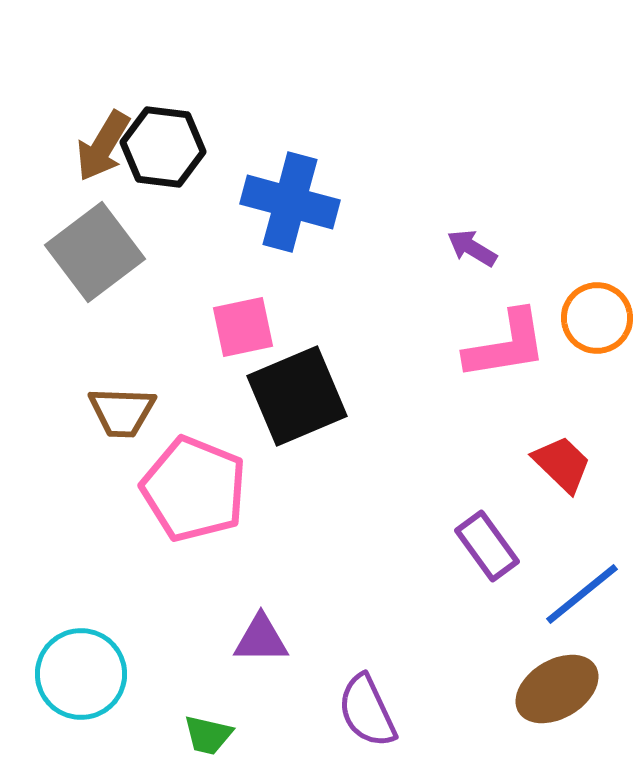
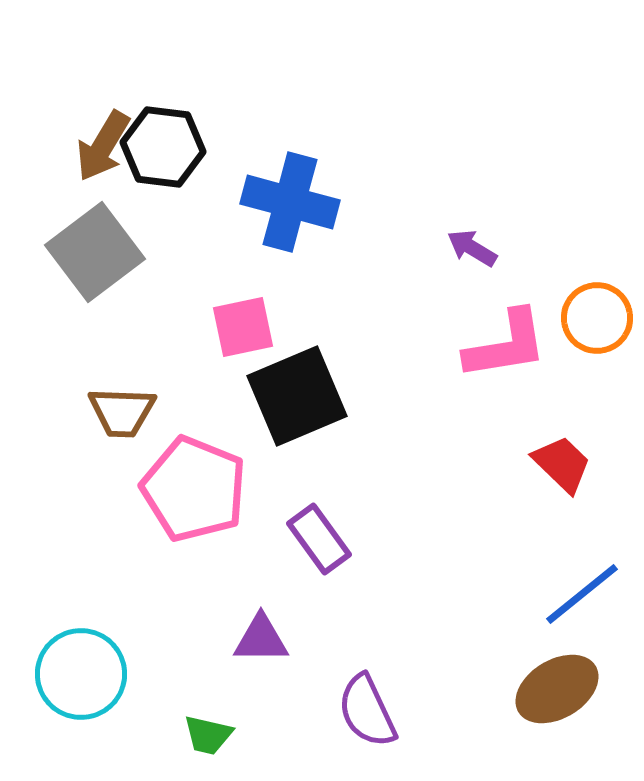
purple rectangle: moved 168 px left, 7 px up
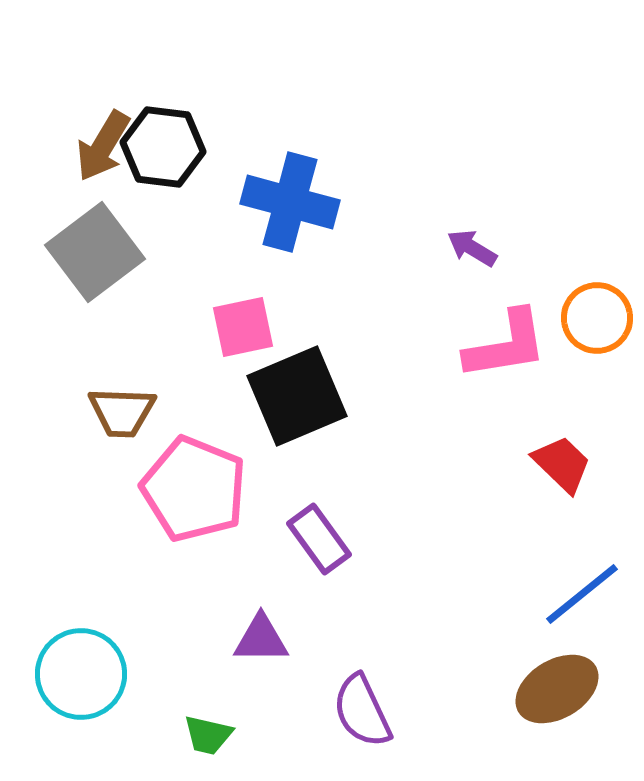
purple semicircle: moved 5 px left
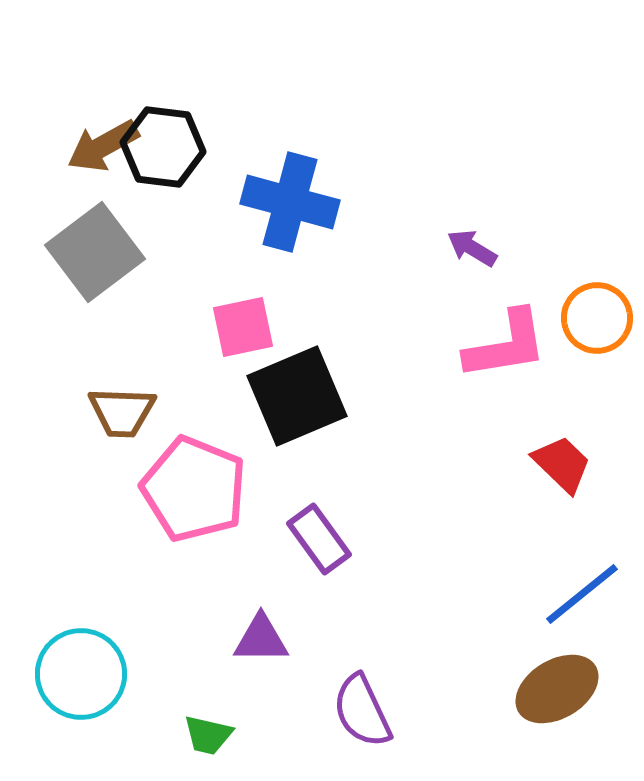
brown arrow: rotated 30 degrees clockwise
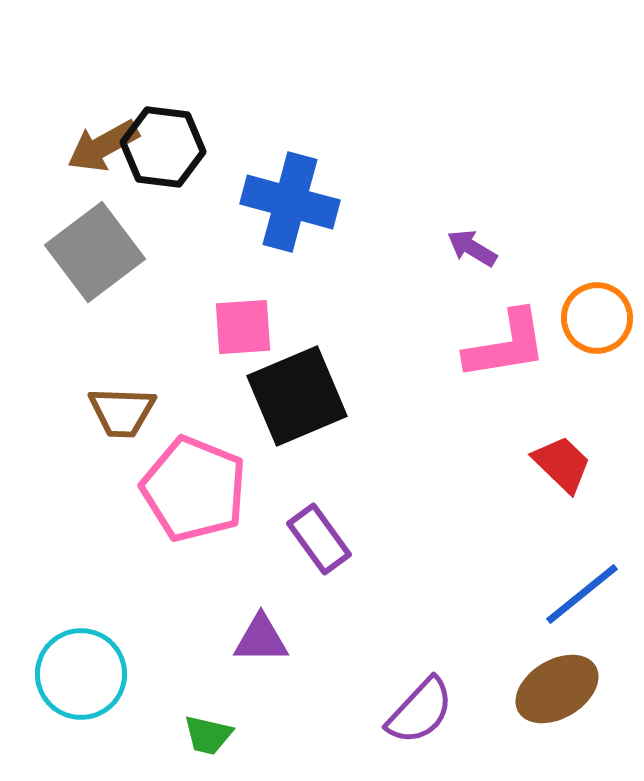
pink square: rotated 8 degrees clockwise
purple semicircle: moved 58 px right; rotated 112 degrees counterclockwise
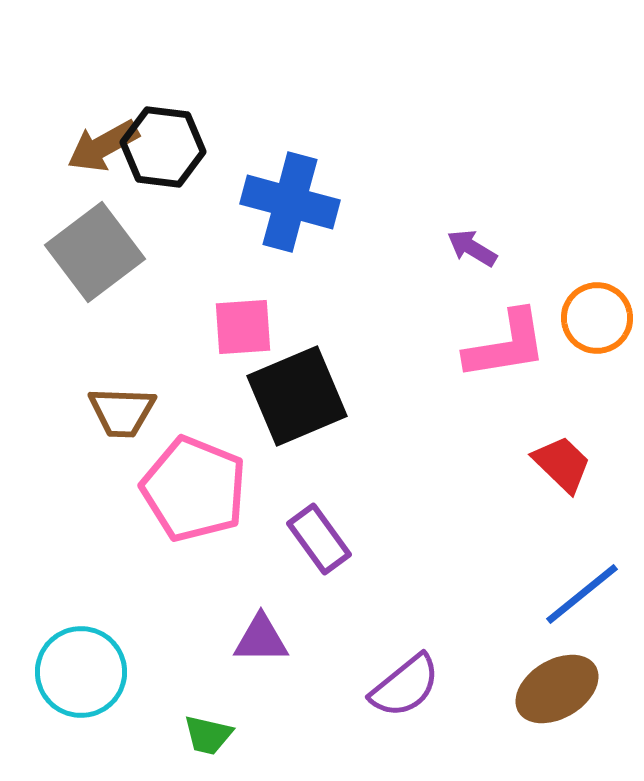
cyan circle: moved 2 px up
purple semicircle: moved 15 px left, 25 px up; rotated 8 degrees clockwise
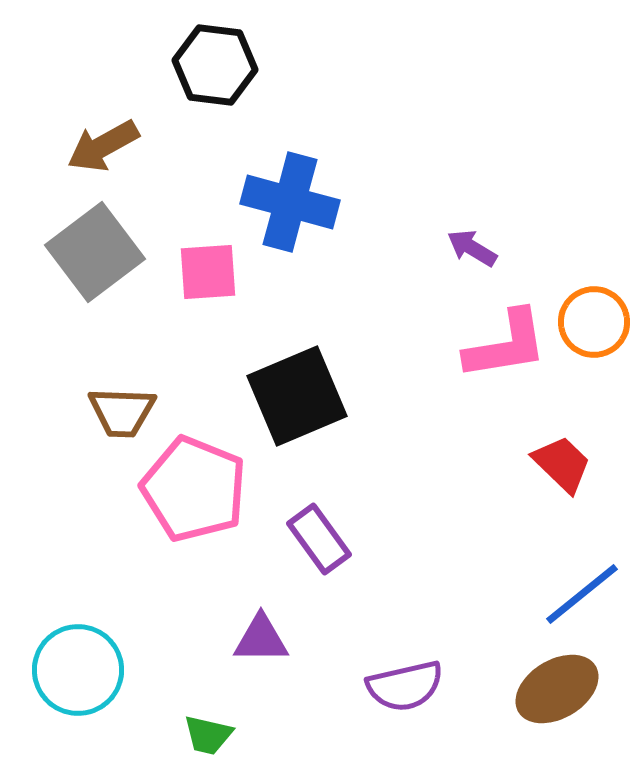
black hexagon: moved 52 px right, 82 px up
orange circle: moved 3 px left, 4 px down
pink square: moved 35 px left, 55 px up
cyan circle: moved 3 px left, 2 px up
purple semicircle: rotated 26 degrees clockwise
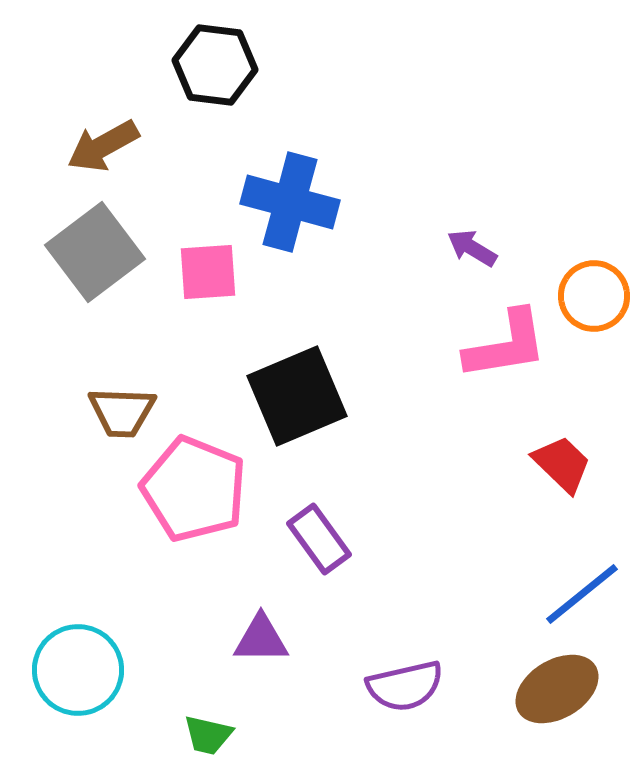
orange circle: moved 26 px up
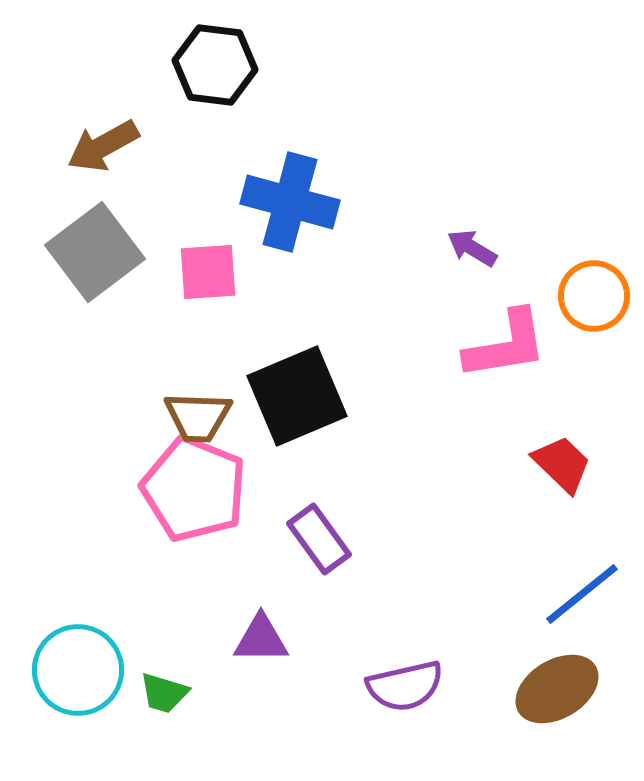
brown trapezoid: moved 76 px right, 5 px down
green trapezoid: moved 44 px left, 42 px up; rotated 4 degrees clockwise
